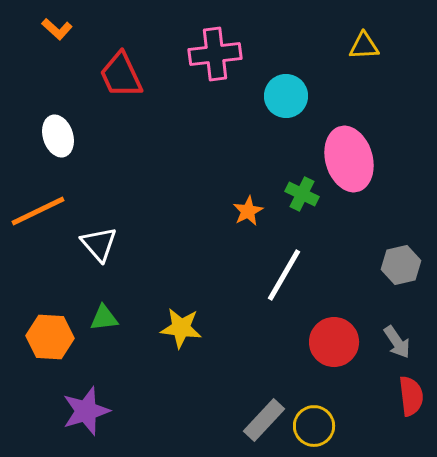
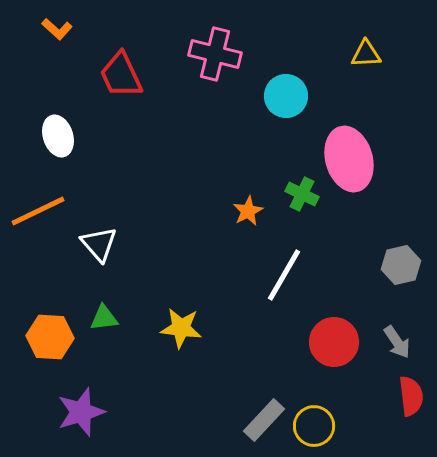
yellow triangle: moved 2 px right, 8 px down
pink cross: rotated 21 degrees clockwise
purple star: moved 5 px left, 1 px down
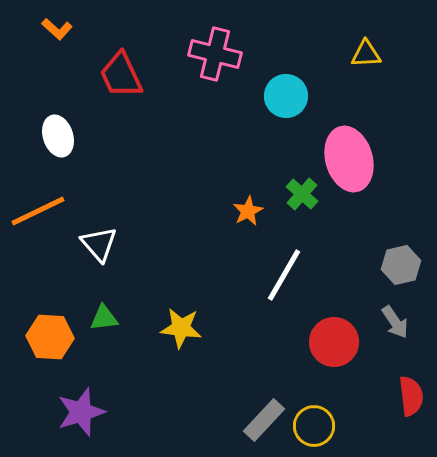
green cross: rotated 16 degrees clockwise
gray arrow: moved 2 px left, 20 px up
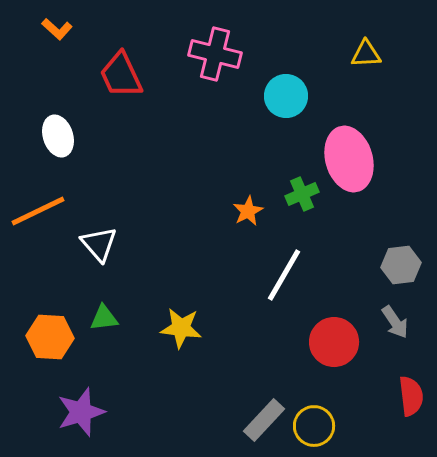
green cross: rotated 24 degrees clockwise
gray hexagon: rotated 6 degrees clockwise
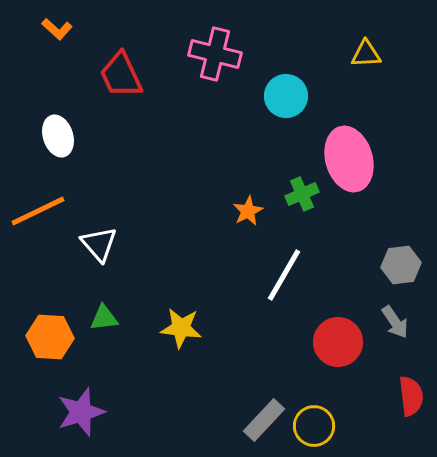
red circle: moved 4 px right
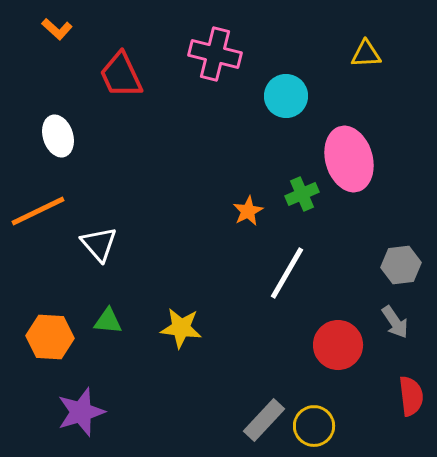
white line: moved 3 px right, 2 px up
green triangle: moved 4 px right, 3 px down; rotated 12 degrees clockwise
red circle: moved 3 px down
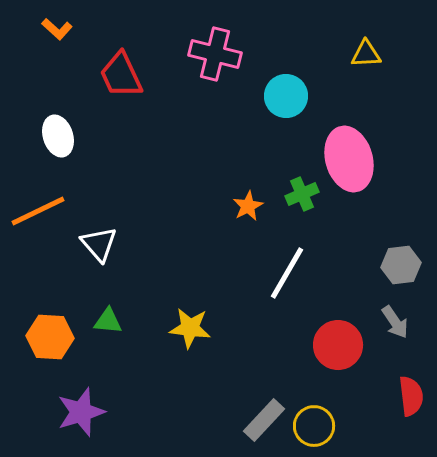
orange star: moved 5 px up
yellow star: moved 9 px right
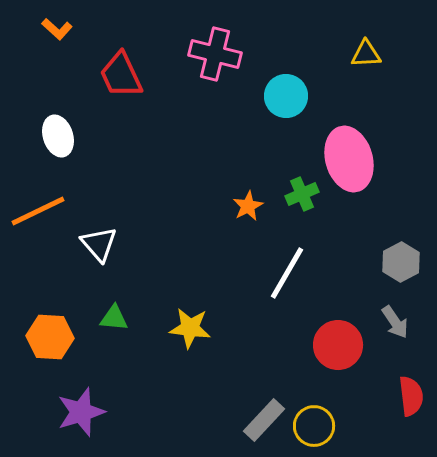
gray hexagon: moved 3 px up; rotated 21 degrees counterclockwise
green triangle: moved 6 px right, 3 px up
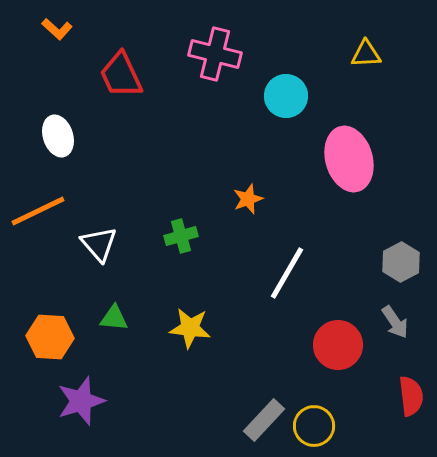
green cross: moved 121 px left, 42 px down; rotated 8 degrees clockwise
orange star: moved 7 px up; rotated 8 degrees clockwise
purple star: moved 11 px up
